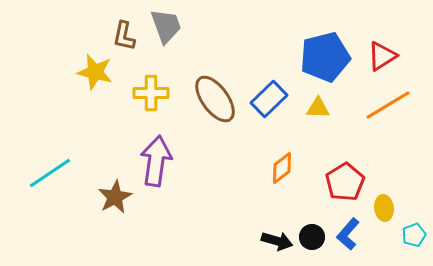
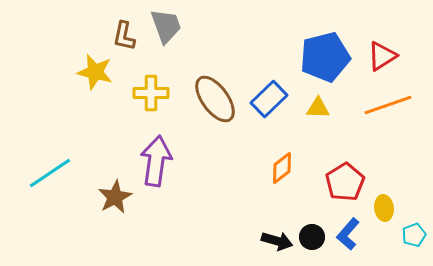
orange line: rotated 12 degrees clockwise
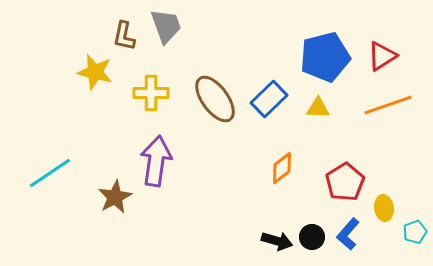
cyan pentagon: moved 1 px right, 3 px up
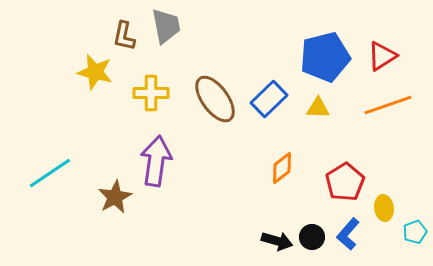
gray trapezoid: rotated 9 degrees clockwise
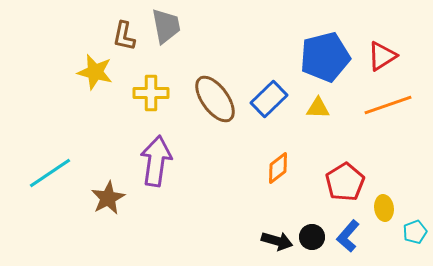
orange diamond: moved 4 px left
brown star: moved 7 px left, 1 px down
blue L-shape: moved 2 px down
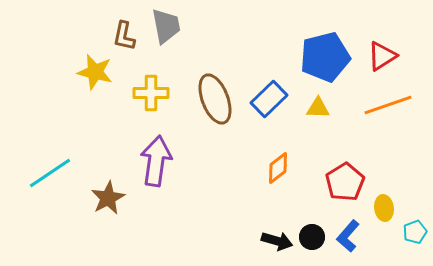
brown ellipse: rotated 15 degrees clockwise
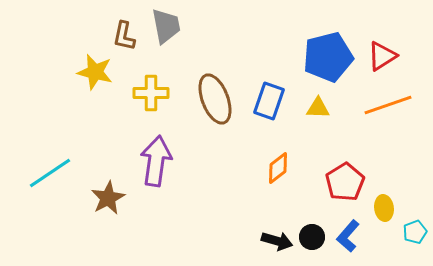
blue pentagon: moved 3 px right
blue rectangle: moved 2 px down; rotated 27 degrees counterclockwise
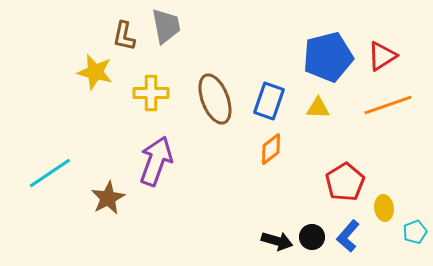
purple arrow: rotated 12 degrees clockwise
orange diamond: moved 7 px left, 19 px up
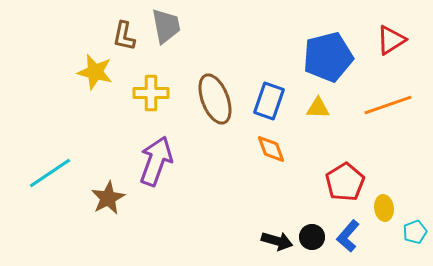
red triangle: moved 9 px right, 16 px up
orange diamond: rotated 72 degrees counterclockwise
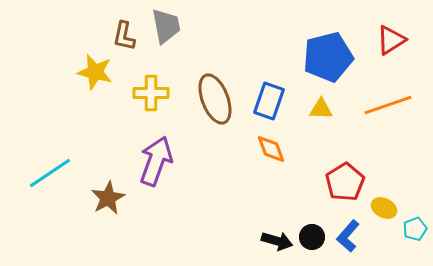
yellow triangle: moved 3 px right, 1 px down
yellow ellipse: rotated 55 degrees counterclockwise
cyan pentagon: moved 3 px up
